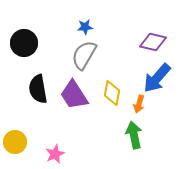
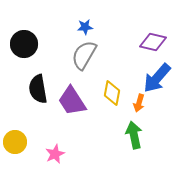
black circle: moved 1 px down
purple trapezoid: moved 2 px left, 6 px down
orange arrow: moved 1 px up
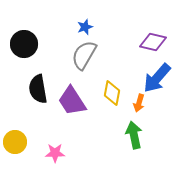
blue star: rotated 14 degrees counterclockwise
pink star: moved 1 px up; rotated 24 degrees clockwise
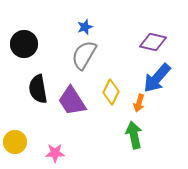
yellow diamond: moved 1 px left, 1 px up; rotated 15 degrees clockwise
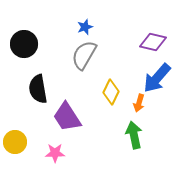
purple trapezoid: moved 5 px left, 16 px down
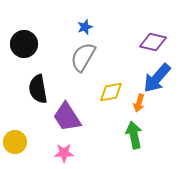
gray semicircle: moved 1 px left, 2 px down
yellow diamond: rotated 55 degrees clockwise
pink star: moved 9 px right
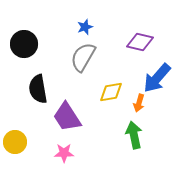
purple diamond: moved 13 px left
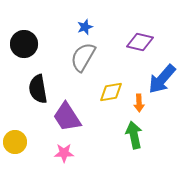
blue arrow: moved 5 px right, 1 px down
orange arrow: rotated 18 degrees counterclockwise
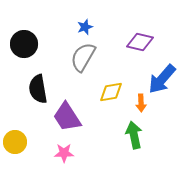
orange arrow: moved 2 px right
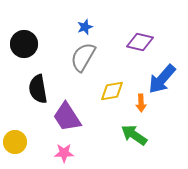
yellow diamond: moved 1 px right, 1 px up
green arrow: rotated 44 degrees counterclockwise
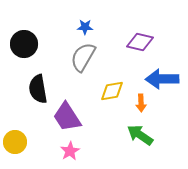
blue star: rotated 21 degrees clockwise
blue arrow: rotated 48 degrees clockwise
green arrow: moved 6 px right
pink star: moved 6 px right, 2 px up; rotated 30 degrees counterclockwise
